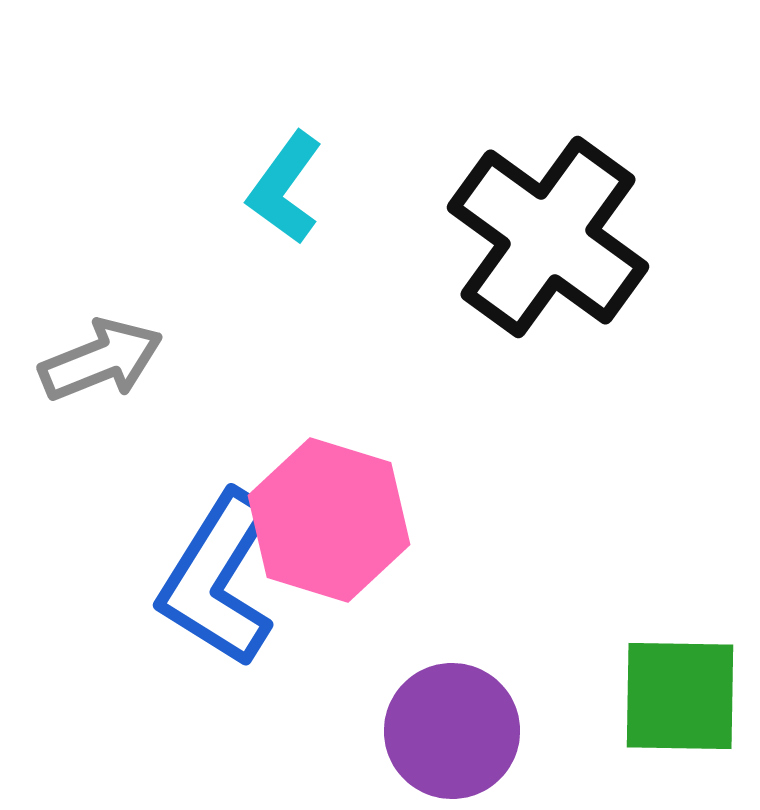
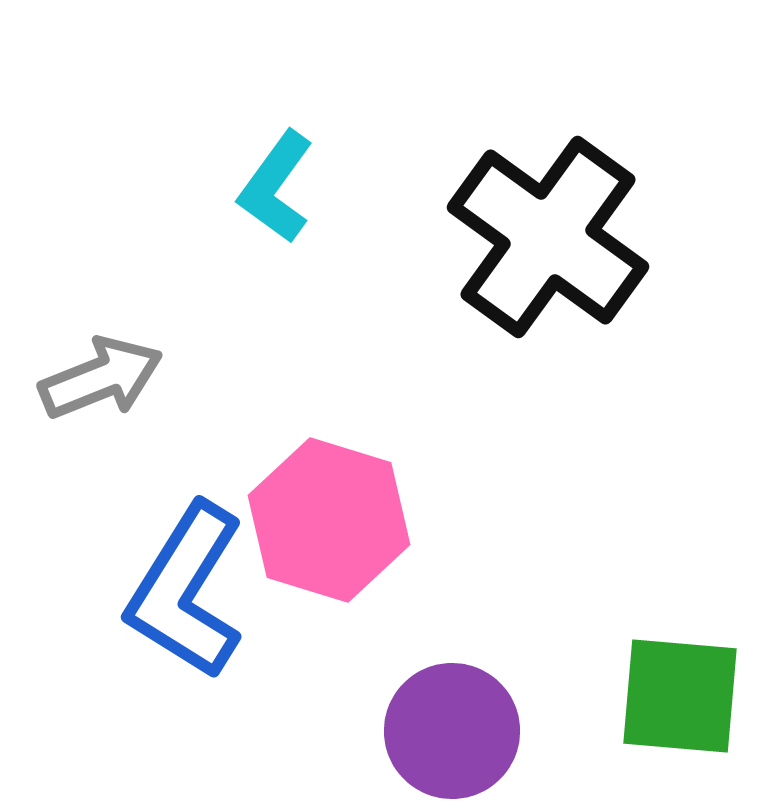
cyan L-shape: moved 9 px left, 1 px up
gray arrow: moved 18 px down
blue L-shape: moved 32 px left, 12 px down
green square: rotated 4 degrees clockwise
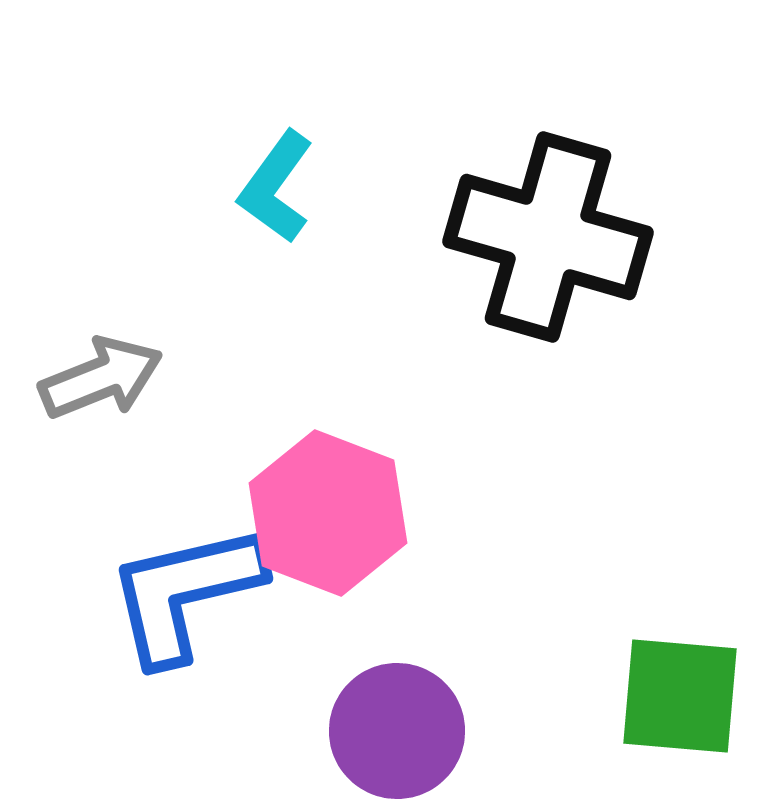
black cross: rotated 20 degrees counterclockwise
pink hexagon: moved 1 px left, 7 px up; rotated 4 degrees clockwise
blue L-shape: moved 1 px left, 2 px down; rotated 45 degrees clockwise
purple circle: moved 55 px left
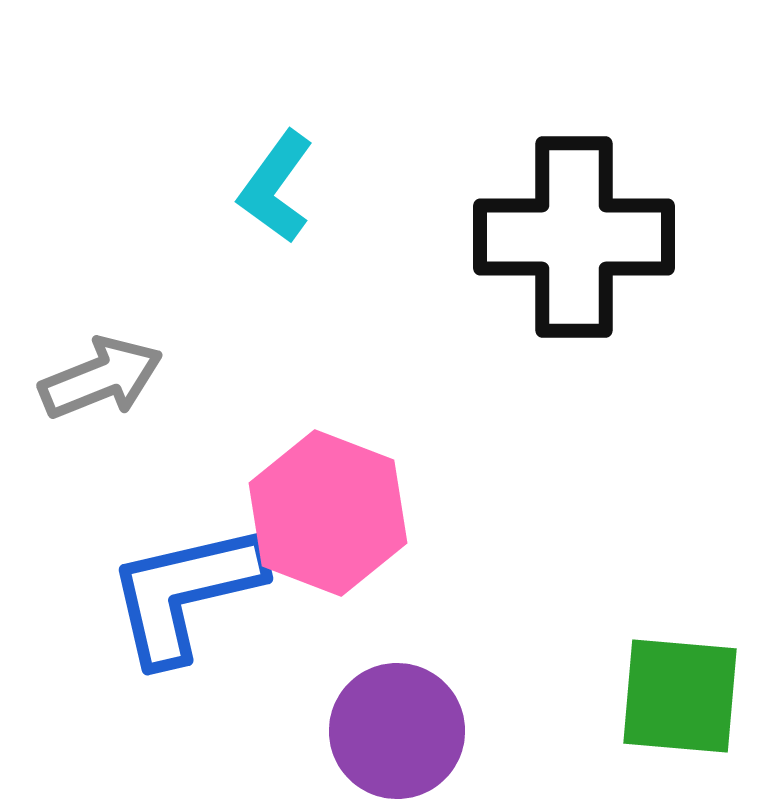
black cross: moved 26 px right; rotated 16 degrees counterclockwise
